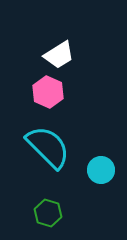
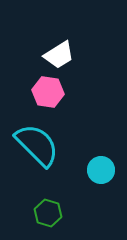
pink hexagon: rotated 16 degrees counterclockwise
cyan semicircle: moved 11 px left, 2 px up
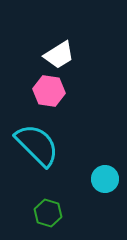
pink hexagon: moved 1 px right, 1 px up
cyan circle: moved 4 px right, 9 px down
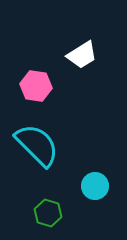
white trapezoid: moved 23 px right
pink hexagon: moved 13 px left, 5 px up
cyan circle: moved 10 px left, 7 px down
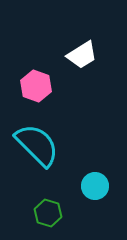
pink hexagon: rotated 12 degrees clockwise
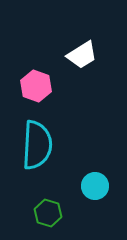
cyan semicircle: rotated 48 degrees clockwise
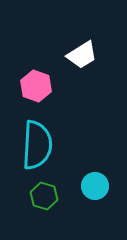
green hexagon: moved 4 px left, 17 px up
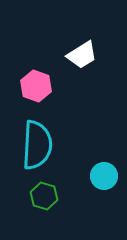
cyan circle: moved 9 px right, 10 px up
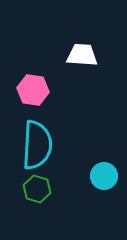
white trapezoid: rotated 144 degrees counterclockwise
pink hexagon: moved 3 px left, 4 px down; rotated 12 degrees counterclockwise
green hexagon: moved 7 px left, 7 px up
